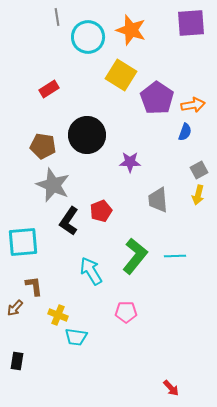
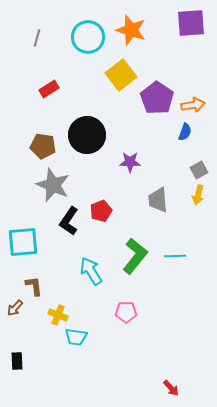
gray line: moved 20 px left, 21 px down; rotated 24 degrees clockwise
yellow square: rotated 20 degrees clockwise
black rectangle: rotated 12 degrees counterclockwise
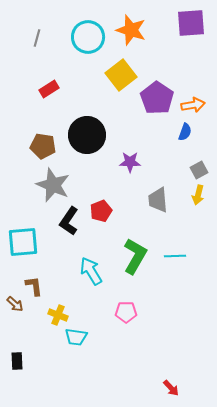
green L-shape: rotated 9 degrees counterclockwise
brown arrow: moved 4 px up; rotated 90 degrees counterclockwise
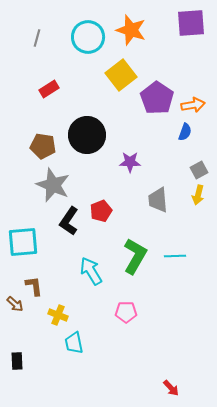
cyan trapezoid: moved 2 px left, 6 px down; rotated 70 degrees clockwise
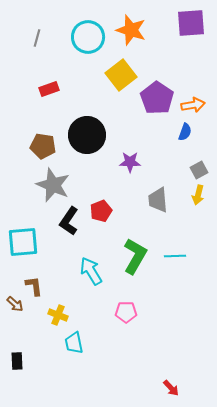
red rectangle: rotated 12 degrees clockwise
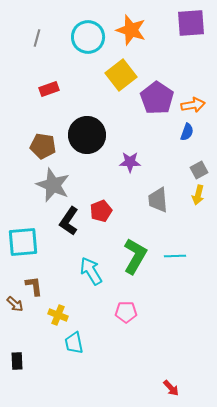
blue semicircle: moved 2 px right
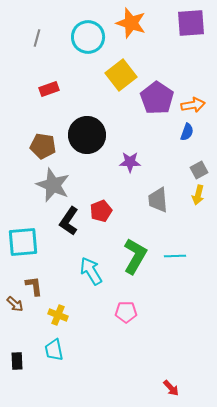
orange star: moved 7 px up
cyan trapezoid: moved 20 px left, 7 px down
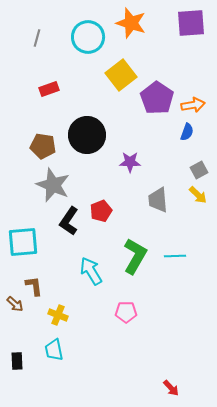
yellow arrow: rotated 60 degrees counterclockwise
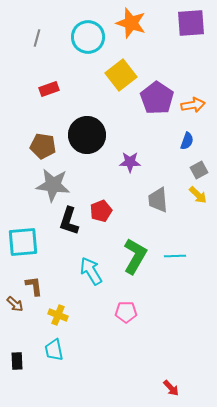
blue semicircle: moved 9 px down
gray star: rotated 16 degrees counterclockwise
black L-shape: rotated 16 degrees counterclockwise
